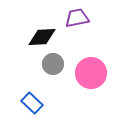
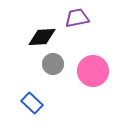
pink circle: moved 2 px right, 2 px up
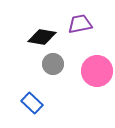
purple trapezoid: moved 3 px right, 6 px down
black diamond: rotated 12 degrees clockwise
pink circle: moved 4 px right
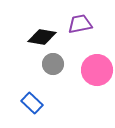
pink circle: moved 1 px up
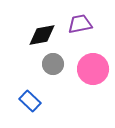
black diamond: moved 2 px up; rotated 20 degrees counterclockwise
pink circle: moved 4 px left, 1 px up
blue rectangle: moved 2 px left, 2 px up
